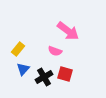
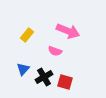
pink arrow: rotated 15 degrees counterclockwise
yellow rectangle: moved 9 px right, 14 px up
red square: moved 8 px down
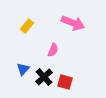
pink arrow: moved 5 px right, 8 px up
yellow rectangle: moved 9 px up
pink semicircle: moved 2 px left, 1 px up; rotated 88 degrees counterclockwise
black cross: rotated 12 degrees counterclockwise
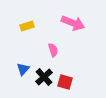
yellow rectangle: rotated 32 degrees clockwise
pink semicircle: rotated 40 degrees counterclockwise
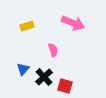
red square: moved 4 px down
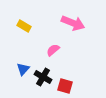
yellow rectangle: moved 3 px left; rotated 48 degrees clockwise
pink semicircle: rotated 112 degrees counterclockwise
black cross: moved 1 px left; rotated 18 degrees counterclockwise
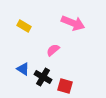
blue triangle: rotated 40 degrees counterclockwise
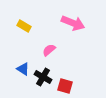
pink semicircle: moved 4 px left
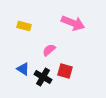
yellow rectangle: rotated 16 degrees counterclockwise
red square: moved 15 px up
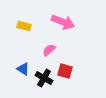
pink arrow: moved 10 px left, 1 px up
black cross: moved 1 px right, 1 px down
